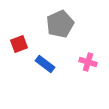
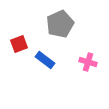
blue rectangle: moved 4 px up
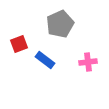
pink cross: rotated 24 degrees counterclockwise
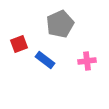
pink cross: moved 1 px left, 1 px up
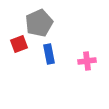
gray pentagon: moved 21 px left, 1 px up
blue rectangle: moved 4 px right, 6 px up; rotated 42 degrees clockwise
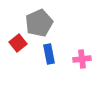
red square: moved 1 px left, 1 px up; rotated 18 degrees counterclockwise
pink cross: moved 5 px left, 2 px up
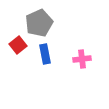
red square: moved 2 px down
blue rectangle: moved 4 px left
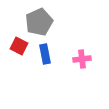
gray pentagon: moved 1 px up
red square: moved 1 px right, 1 px down; rotated 24 degrees counterclockwise
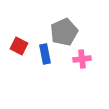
gray pentagon: moved 25 px right, 10 px down
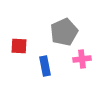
red square: rotated 24 degrees counterclockwise
blue rectangle: moved 12 px down
